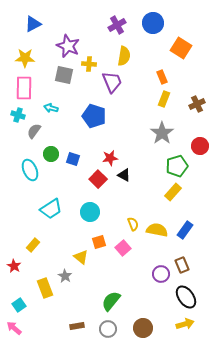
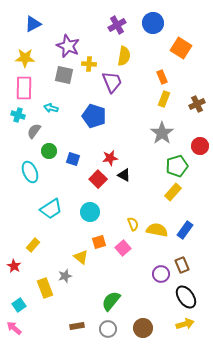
green circle at (51, 154): moved 2 px left, 3 px up
cyan ellipse at (30, 170): moved 2 px down
gray star at (65, 276): rotated 24 degrees clockwise
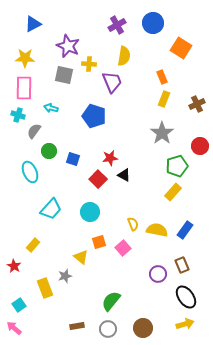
cyan trapezoid at (51, 209): rotated 15 degrees counterclockwise
purple circle at (161, 274): moved 3 px left
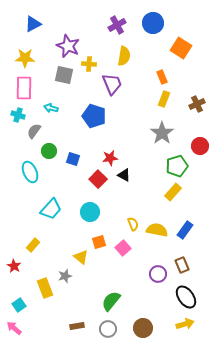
purple trapezoid at (112, 82): moved 2 px down
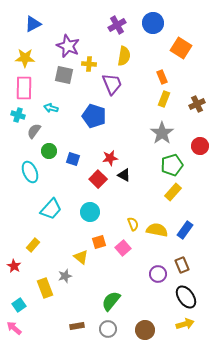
green pentagon at (177, 166): moved 5 px left, 1 px up
brown circle at (143, 328): moved 2 px right, 2 px down
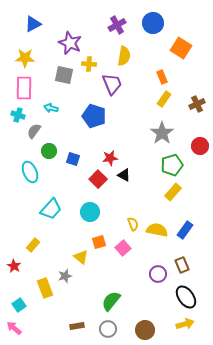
purple star at (68, 46): moved 2 px right, 3 px up
yellow rectangle at (164, 99): rotated 14 degrees clockwise
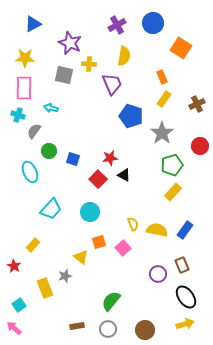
blue pentagon at (94, 116): moved 37 px right
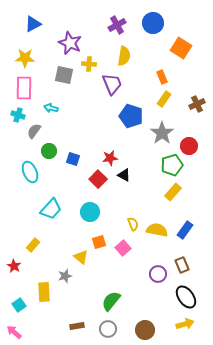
red circle at (200, 146): moved 11 px left
yellow rectangle at (45, 288): moved 1 px left, 4 px down; rotated 18 degrees clockwise
pink arrow at (14, 328): moved 4 px down
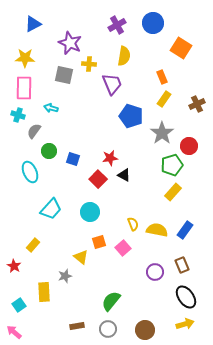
purple circle at (158, 274): moved 3 px left, 2 px up
